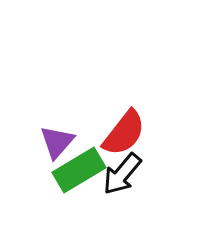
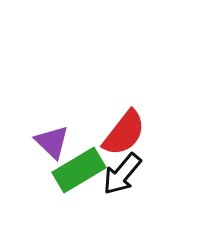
purple triangle: moved 5 px left; rotated 27 degrees counterclockwise
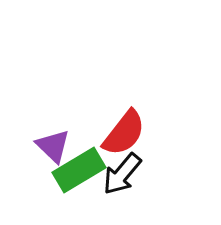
purple triangle: moved 1 px right, 4 px down
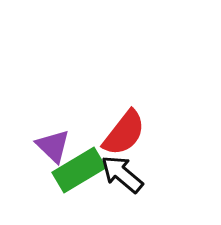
black arrow: rotated 90 degrees clockwise
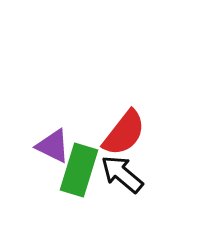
purple triangle: rotated 18 degrees counterclockwise
green rectangle: rotated 42 degrees counterclockwise
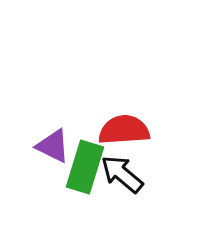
red semicircle: moved 3 px up; rotated 132 degrees counterclockwise
green rectangle: moved 6 px right, 3 px up
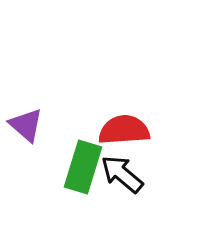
purple triangle: moved 27 px left, 21 px up; rotated 15 degrees clockwise
green rectangle: moved 2 px left
